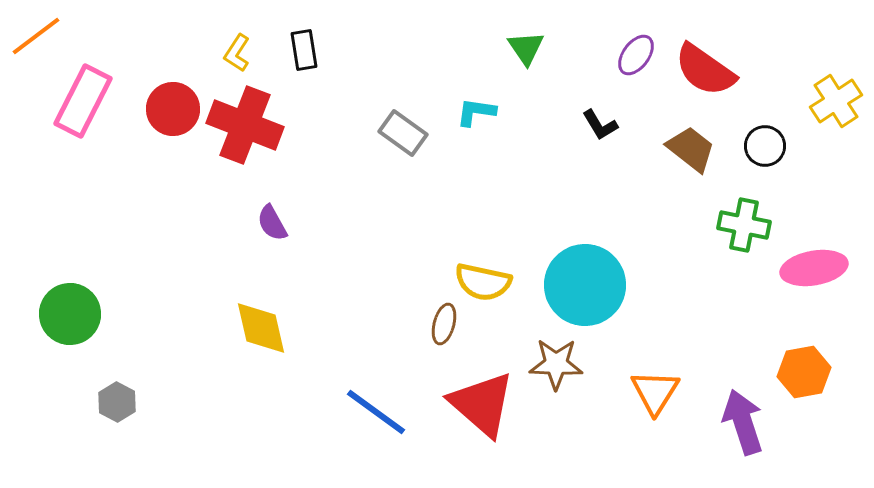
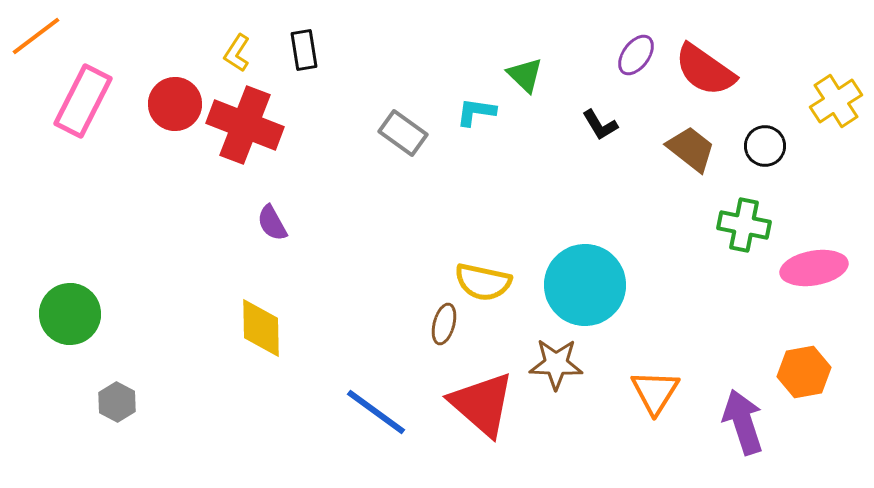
green triangle: moved 1 px left, 27 px down; rotated 12 degrees counterclockwise
red circle: moved 2 px right, 5 px up
yellow diamond: rotated 12 degrees clockwise
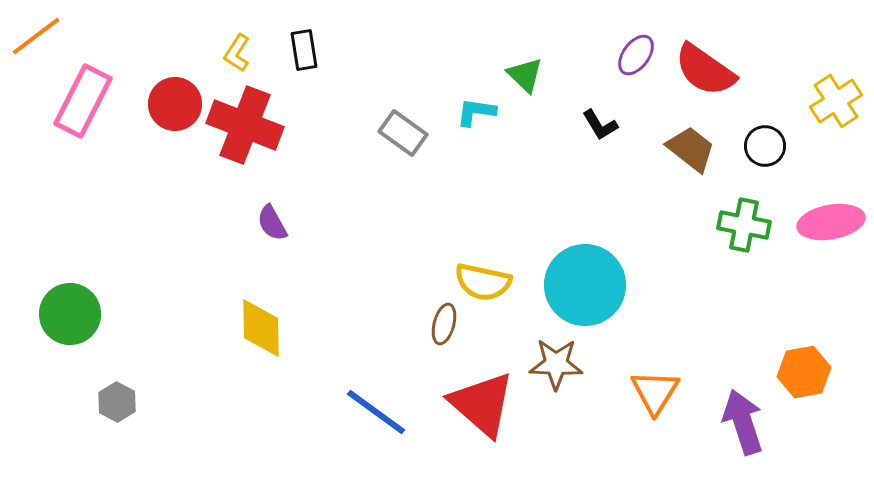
pink ellipse: moved 17 px right, 46 px up
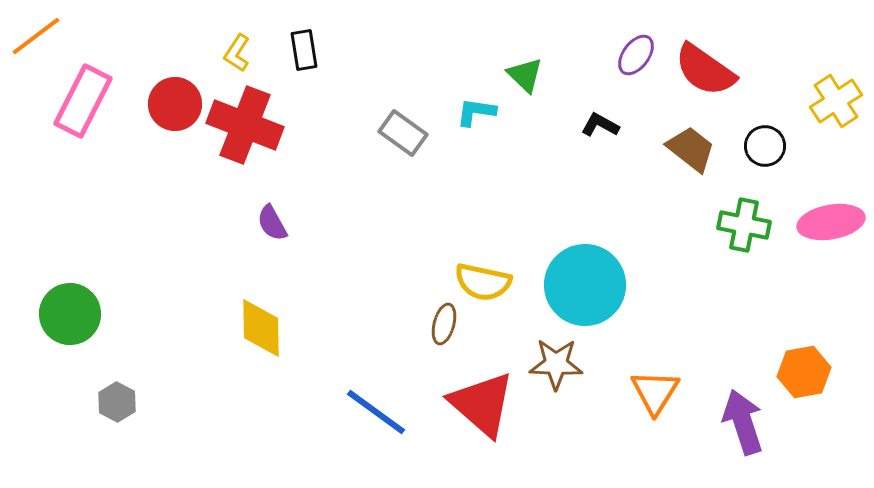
black L-shape: rotated 150 degrees clockwise
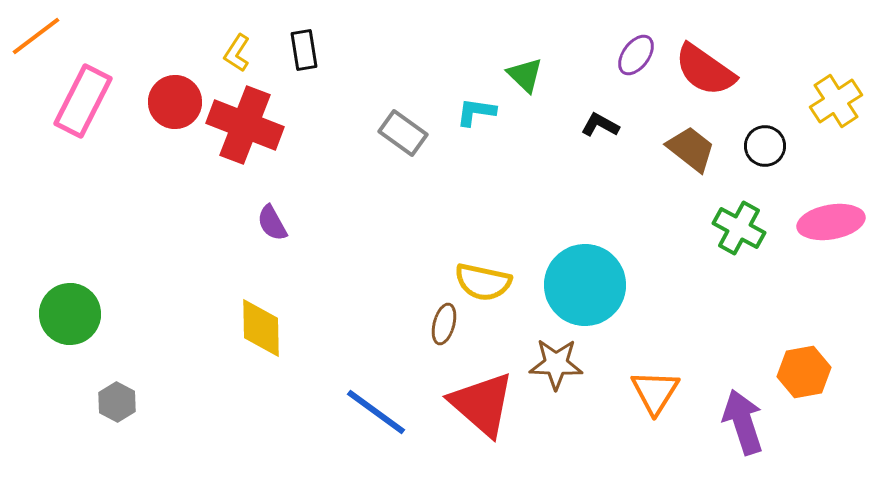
red circle: moved 2 px up
green cross: moved 5 px left, 3 px down; rotated 18 degrees clockwise
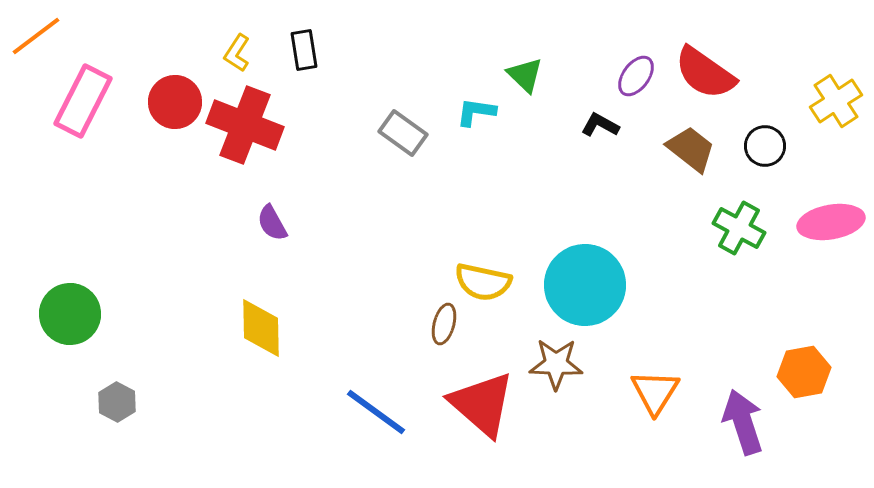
purple ellipse: moved 21 px down
red semicircle: moved 3 px down
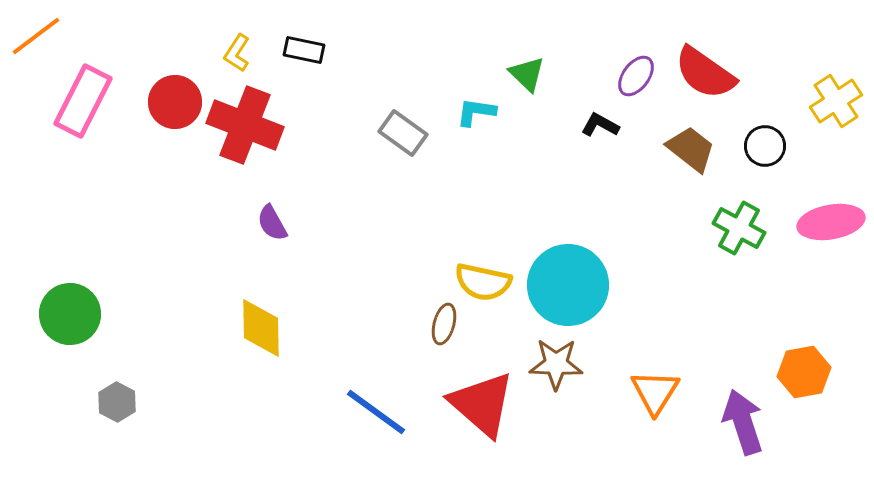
black rectangle: rotated 69 degrees counterclockwise
green triangle: moved 2 px right, 1 px up
cyan circle: moved 17 px left
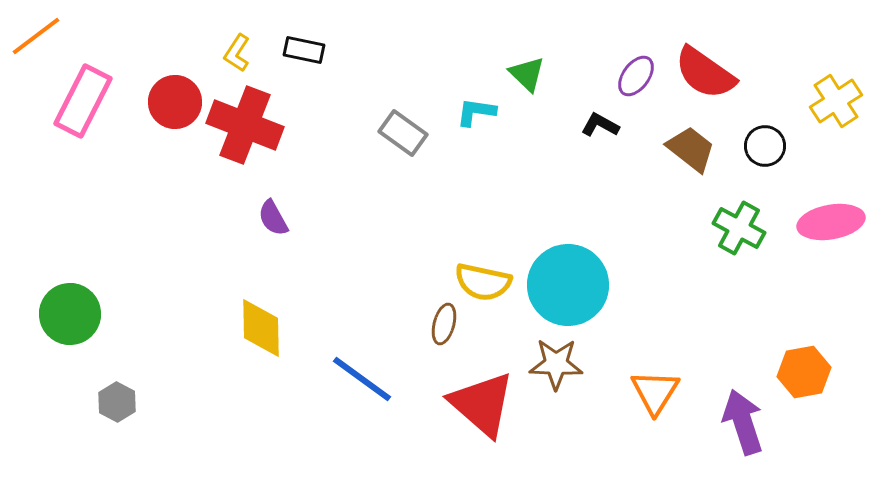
purple semicircle: moved 1 px right, 5 px up
blue line: moved 14 px left, 33 px up
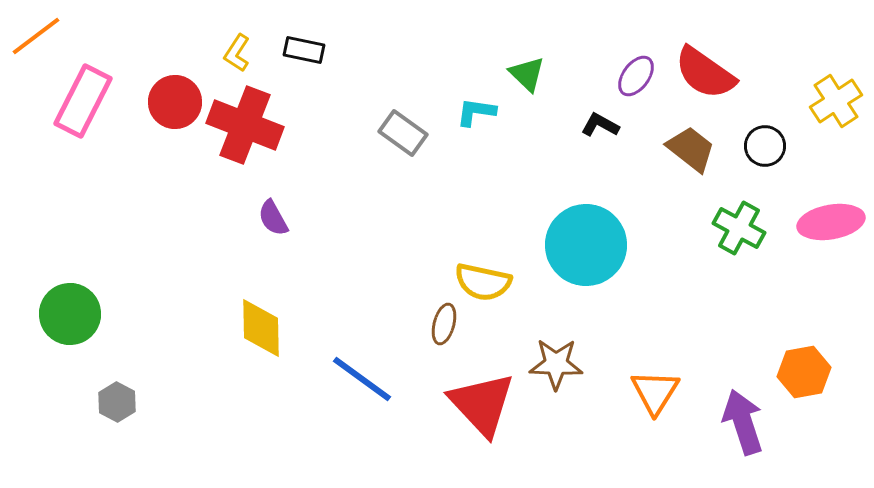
cyan circle: moved 18 px right, 40 px up
red triangle: rotated 6 degrees clockwise
